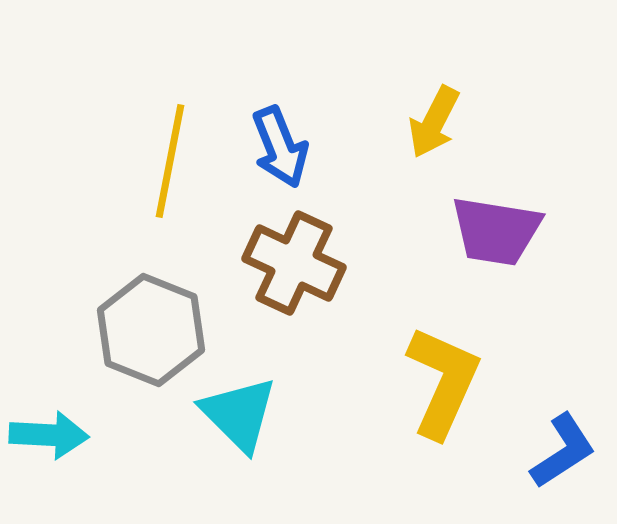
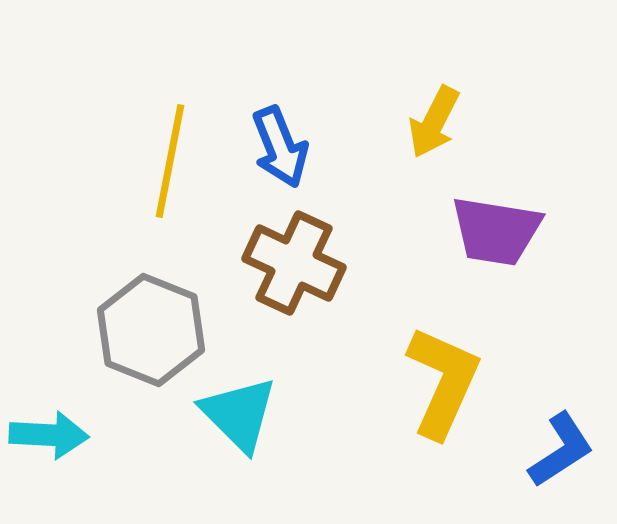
blue L-shape: moved 2 px left, 1 px up
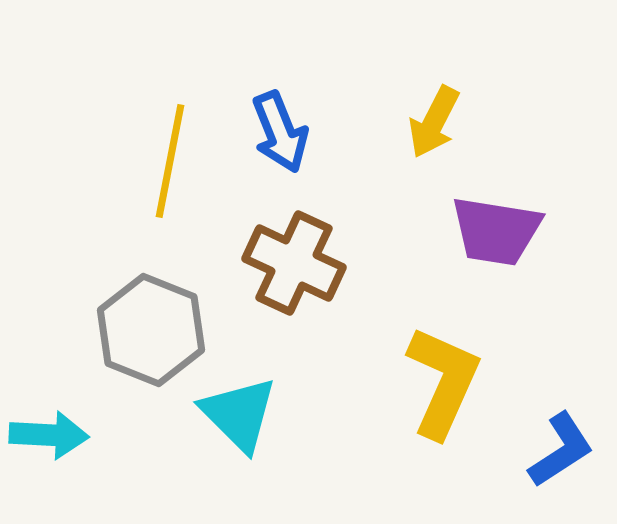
blue arrow: moved 15 px up
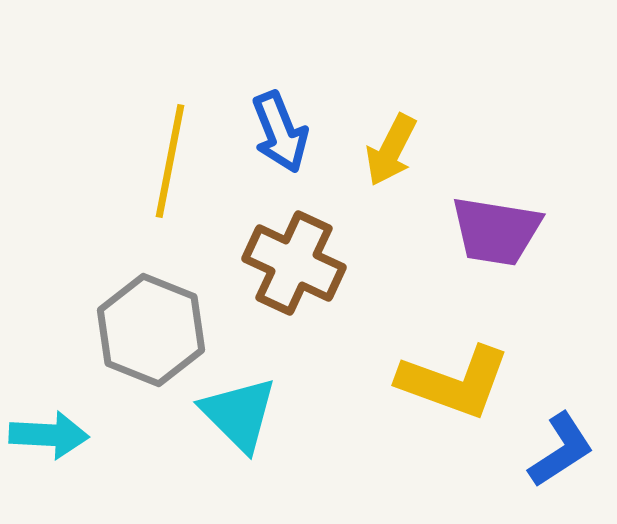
yellow arrow: moved 43 px left, 28 px down
yellow L-shape: moved 11 px right; rotated 86 degrees clockwise
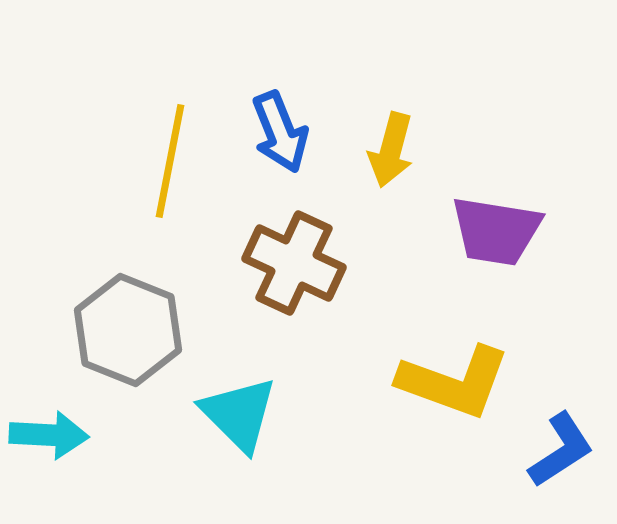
yellow arrow: rotated 12 degrees counterclockwise
gray hexagon: moved 23 px left
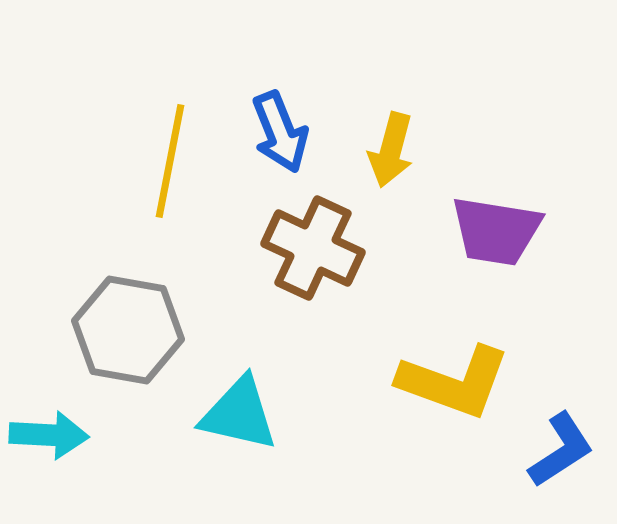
brown cross: moved 19 px right, 15 px up
gray hexagon: rotated 12 degrees counterclockwise
cyan triangle: rotated 32 degrees counterclockwise
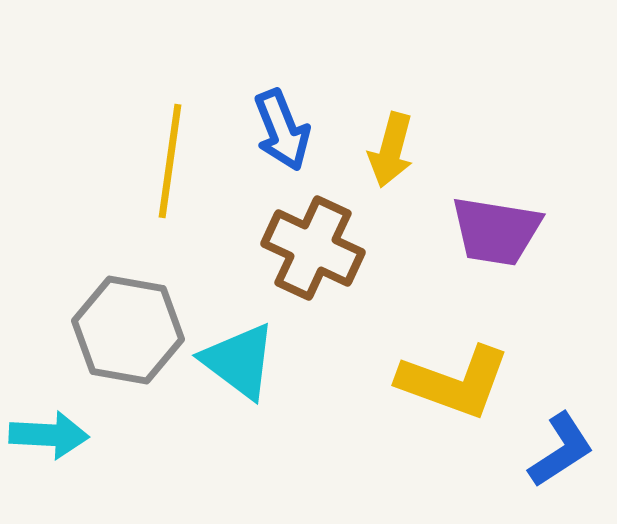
blue arrow: moved 2 px right, 2 px up
yellow line: rotated 3 degrees counterclockwise
cyan triangle: moved 53 px up; rotated 24 degrees clockwise
